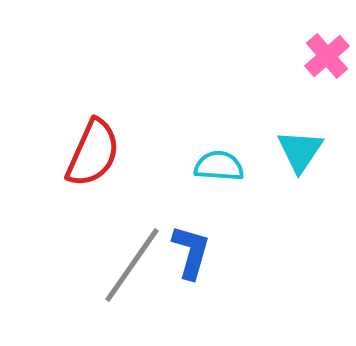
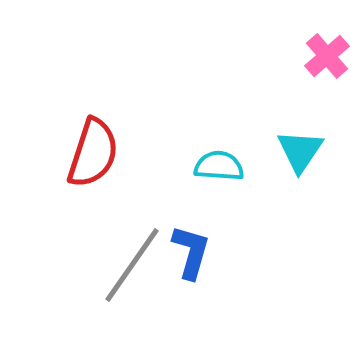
red semicircle: rotated 6 degrees counterclockwise
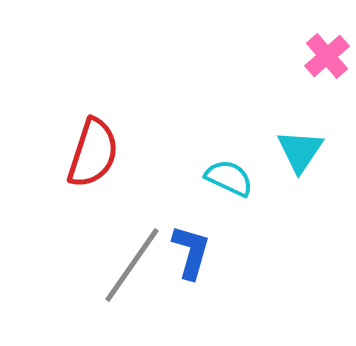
cyan semicircle: moved 10 px right, 12 px down; rotated 21 degrees clockwise
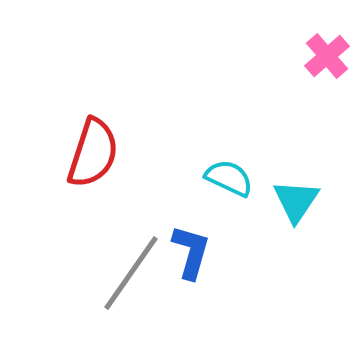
cyan triangle: moved 4 px left, 50 px down
gray line: moved 1 px left, 8 px down
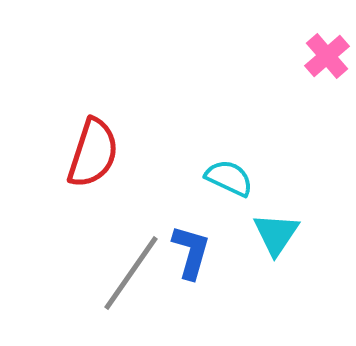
cyan triangle: moved 20 px left, 33 px down
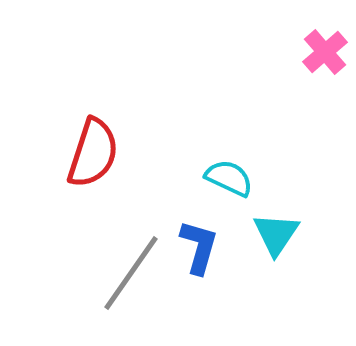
pink cross: moved 2 px left, 4 px up
blue L-shape: moved 8 px right, 5 px up
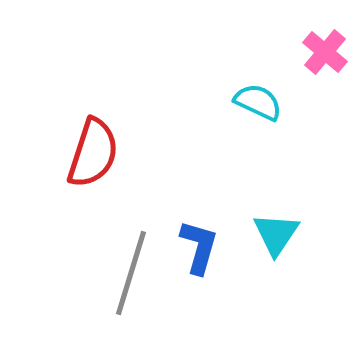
pink cross: rotated 9 degrees counterclockwise
cyan semicircle: moved 29 px right, 76 px up
gray line: rotated 18 degrees counterclockwise
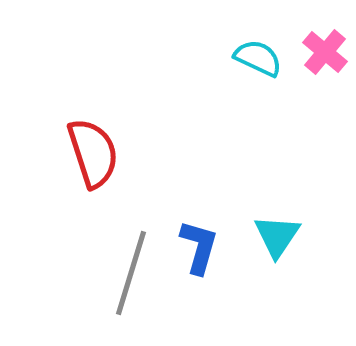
cyan semicircle: moved 44 px up
red semicircle: rotated 36 degrees counterclockwise
cyan triangle: moved 1 px right, 2 px down
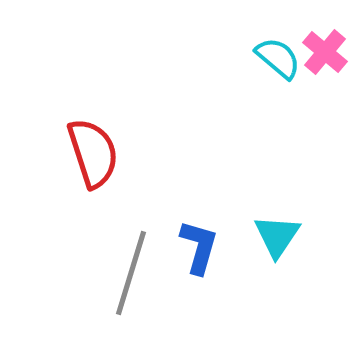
cyan semicircle: moved 20 px right; rotated 15 degrees clockwise
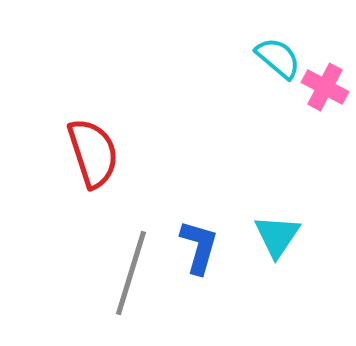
pink cross: moved 35 px down; rotated 12 degrees counterclockwise
